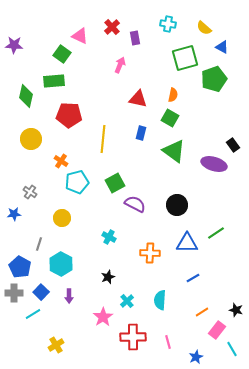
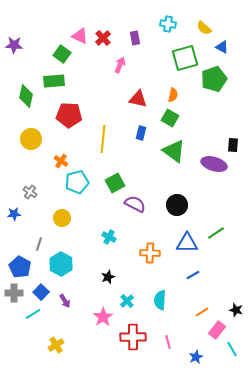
red cross at (112, 27): moved 9 px left, 11 px down
black rectangle at (233, 145): rotated 40 degrees clockwise
blue line at (193, 278): moved 3 px up
purple arrow at (69, 296): moved 4 px left, 5 px down; rotated 32 degrees counterclockwise
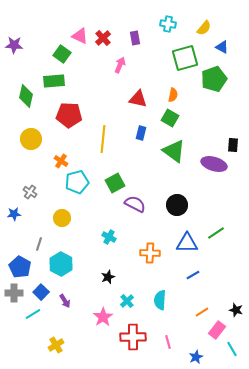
yellow semicircle at (204, 28): rotated 91 degrees counterclockwise
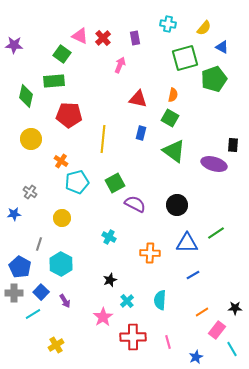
black star at (108, 277): moved 2 px right, 3 px down
black star at (236, 310): moved 1 px left, 2 px up; rotated 16 degrees counterclockwise
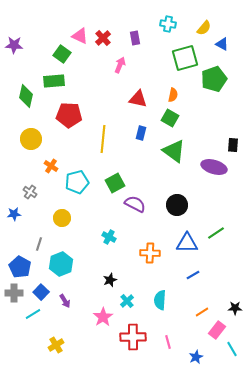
blue triangle at (222, 47): moved 3 px up
orange cross at (61, 161): moved 10 px left, 5 px down
purple ellipse at (214, 164): moved 3 px down
cyan hexagon at (61, 264): rotated 10 degrees clockwise
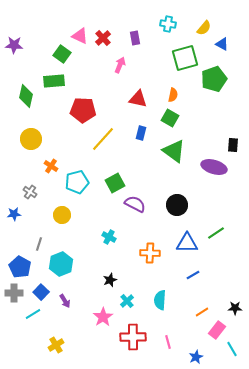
red pentagon at (69, 115): moved 14 px right, 5 px up
yellow line at (103, 139): rotated 36 degrees clockwise
yellow circle at (62, 218): moved 3 px up
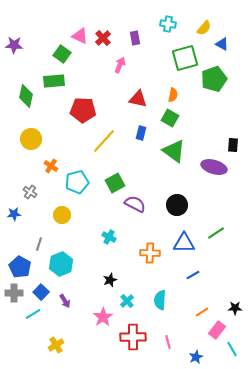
yellow line at (103, 139): moved 1 px right, 2 px down
blue triangle at (187, 243): moved 3 px left
